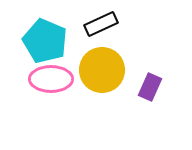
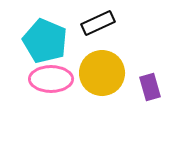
black rectangle: moved 3 px left, 1 px up
yellow circle: moved 3 px down
purple rectangle: rotated 40 degrees counterclockwise
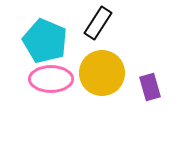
black rectangle: rotated 32 degrees counterclockwise
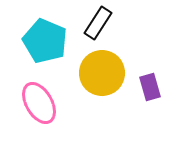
pink ellipse: moved 12 px left, 24 px down; rotated 60 degrees clockwise
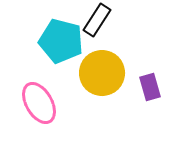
black rectangle: moved 1 px left, 3 px up
cyan pentagon: moved 16 px right; rotated 9 degrees counterclockwise
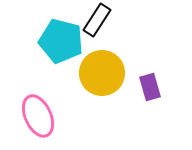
pink ellipse: moved 1 px left, 13 px down; rotated 6 degrees clockwise
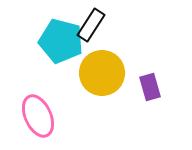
black rectangle: moved 6 px left, 5 px down
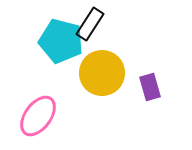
black rectangle: moved 1 px left, 1 px up
pink ellipse: rotated 60 degrees clockwise
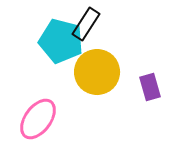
black rectangle: moved 4 px left
yellow circle: moved 5 px left, 1 px up
pink ellipse: moved 3 px down
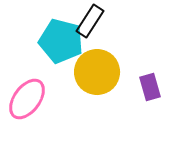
black rectangle: moved 4 px right, 3 px up
pink ellipse: moved 11 px left, 20 px up
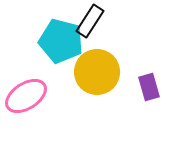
purple rectangle: moved 1 px left
pink ellipse: moved 1 px left, 3 px up; rotated 21 degrees clockwise
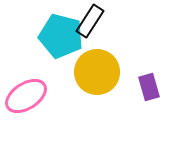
cyan pentagon: moved 5 px up
